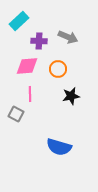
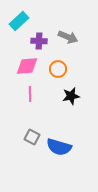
gray square: moved 16 px right, 23 px down
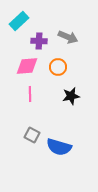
orange circle: moved 2 px up
gray square: moved 2 px up
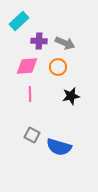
gray arrow: moved 3 px left, 6 px down
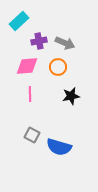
purple cross: rotated 14 degrees counterclockwise
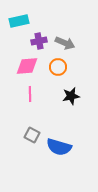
cyan rectangle: rotated 30 degrees clockwise
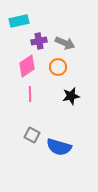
pink diamond: rotated 30 degrees counterclockwise
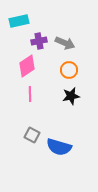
orange circle: moved 11 px right, 3 px down
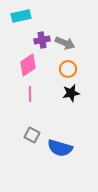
cyan rectangle: moved 2 px right, 5 px up
purple cross: moved 3 px right, 1 px up
pink diamond: moved 1 px right, 1 px up
orange circle: moved 1 px left, 1 px up
black star: moved 3 px up
blue semicircle: moved 1 px right, 1 px down
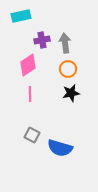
gray arrow: rotated 120 degrees counterclockwise
